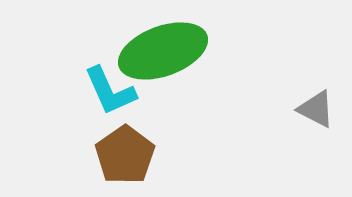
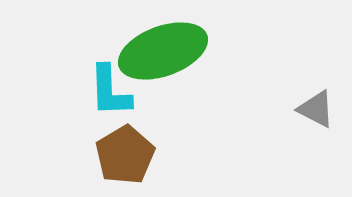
cyan L-shape: rotated 22 degrees clockwise
brown pentagon: rotated 4 degrees clockwise
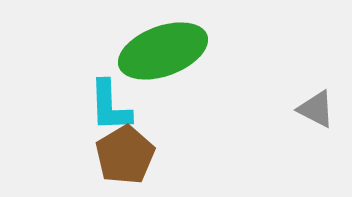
cyan L-shape: moved 15 px down
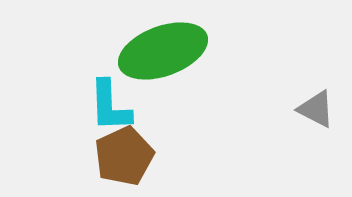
brown pentagon: moved 1 px left, 1 px down; rotated 6 degrees clockwise
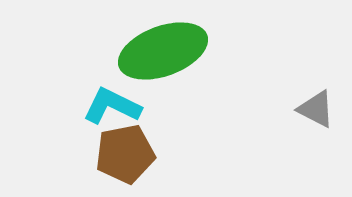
cyan L-shape: moved 2 px right; rotated 118 degrees clockwise
brown pentagon: moved 1 px right, 2 px up; rotated 14 degrees clockwise
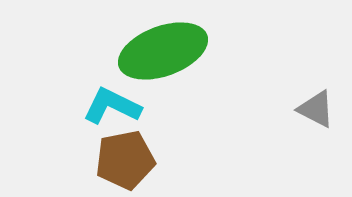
brown pentagon: moved 6 px down
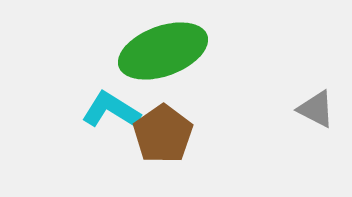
cyan L-shape: moved 1 px left, 4 px down; rotated 6 degrees clockwise
brown pentagon: moved 38 px right, 26 px up; rotated 24 degrees counterclockwise
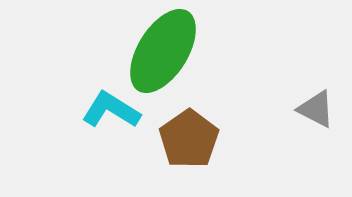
green ellipse: rotated 38 degrees counterclockwise
brown pentagon: moved 26 px right, 5 px down
